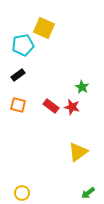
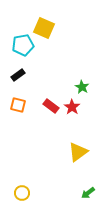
red star: rotated 21 degrees clockwise
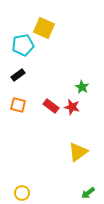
red star: rotated 21 degrees counterclockwise
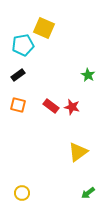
green star: moved 6 px right, 12 px up
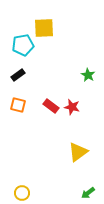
yellow square: rotated 25 degrees counterclockwise
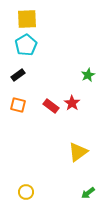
yellow square: moved 17 px left, 9 px up
cyan pentagon: moved 3 px right; rotated 20 degrees counterclockwise
green star: rotated 16 degrees clockwise
red star: moved 4 px up; rotated 21 degrees clockwise
yellow circle: moved 4 px right, 1 px up
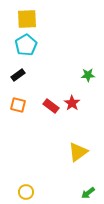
green star: rotated 24 degrees clockwise
